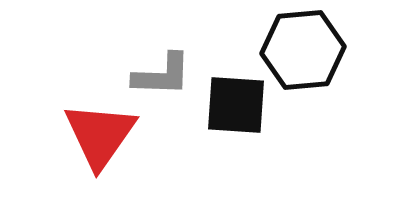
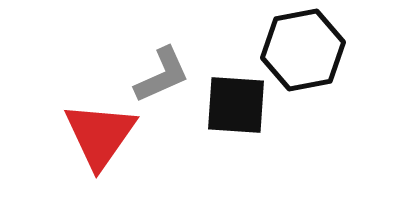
black hexagon: rotated 6 degrees counterclockwise
gray L-shape: rotated 26 degrees counterclockwise
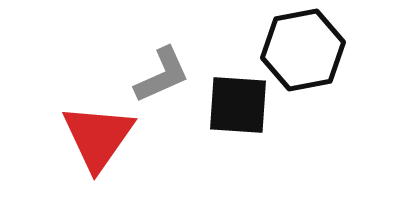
black square: moved 2 px right
red triangle: moved 2 px left, 2 px down
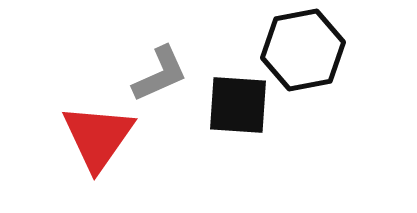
gray L-shape: moved 2 px left, 1 px up
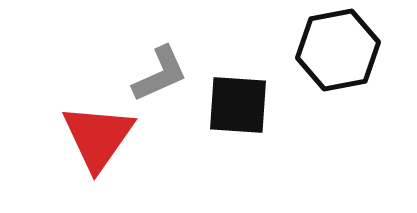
black hexagon: moved 35 px right
